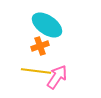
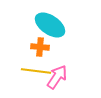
cyan ellipse: moved 3 px right
orange cross: moved 1 px down; rotated 24 degrees clockwise
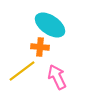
yellow line: moved 14 px left; rotated 44 degrees counterclockwise
pink arrow: rotated 60 degrees counterclockwise
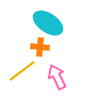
cyan ellipse: moved 2 px left, 2 px up
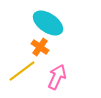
orange cross: rotated 30 degrees clockwise
pink arrow: rotated 50 degrees clockwise
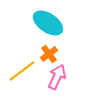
orange cross: moved 9 px right, 7 px down; rotated 18 degrees clockwise
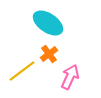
pink arrow: moved 13 px right
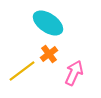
pink arrow: moved 4 px right, 4 px up
